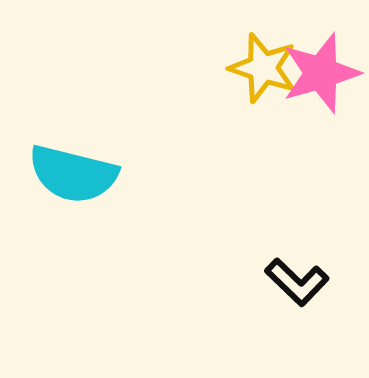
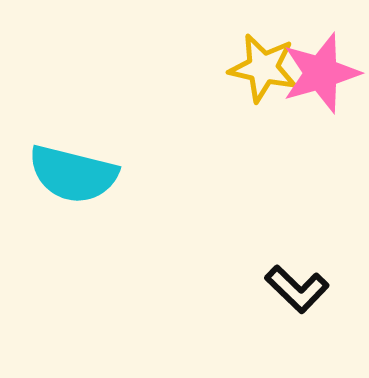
yellow star: rotated 6 degrees counterclockwise
black L-shape: moved 7 px down
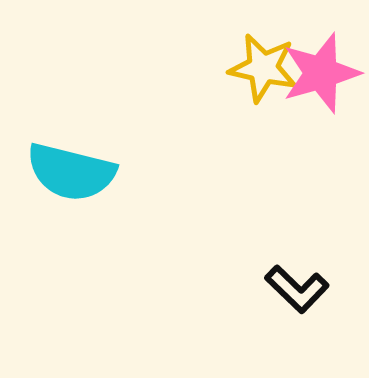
cyan semicircle: moved 2 px left, 2 px up
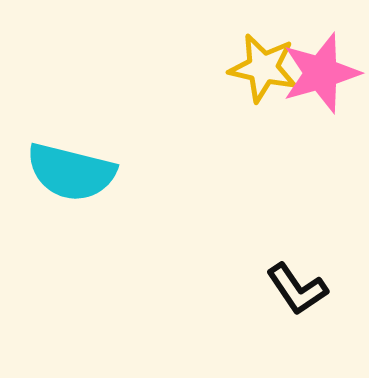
black L-shape: rotated 12 degrees clockwise
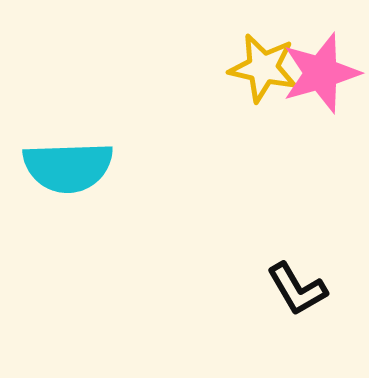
cyan semicircle: moved 3 px left, 5 px up; rotated 16 degrees counterclockwise
black L-shape: rotated 4 degrees clockwise
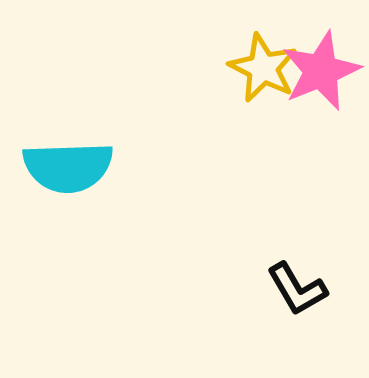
yellow star: rotated 14 degrees clockwise
pink star: moved 2 px up; rotated 6 degrees counterclockwise
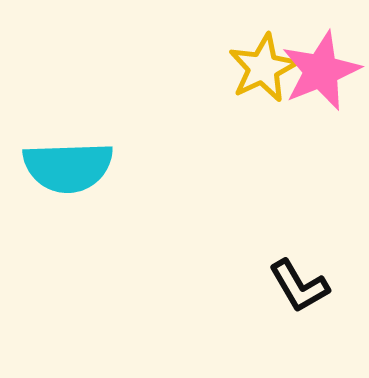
yellow star: rotated 20 degrees clockwise
black L-shape: moved 2 px right, 3 px up
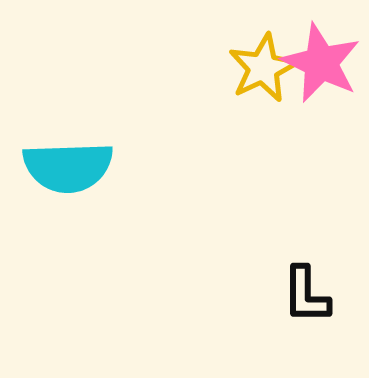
pink star: moved 8 px up; rotated 24 degrees counterclockwise
black L-shape: moved 7 px right, 9 px down; rotated 30 degrees clockwise
